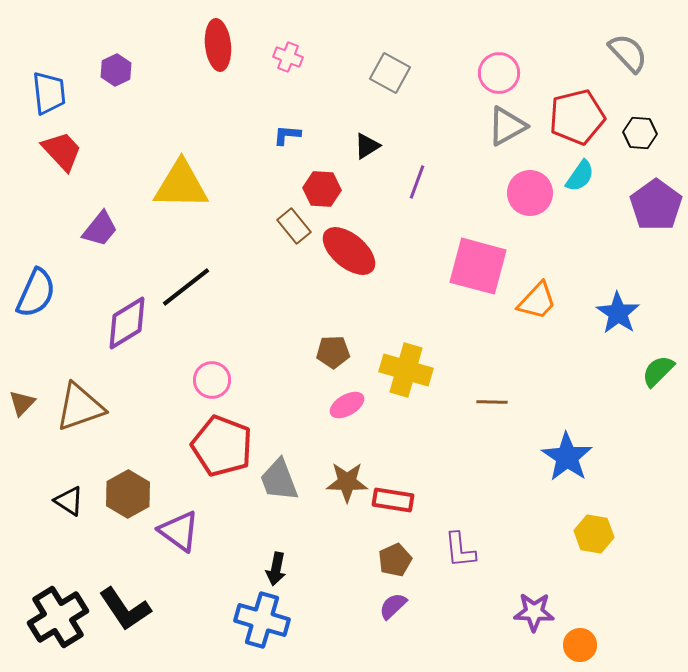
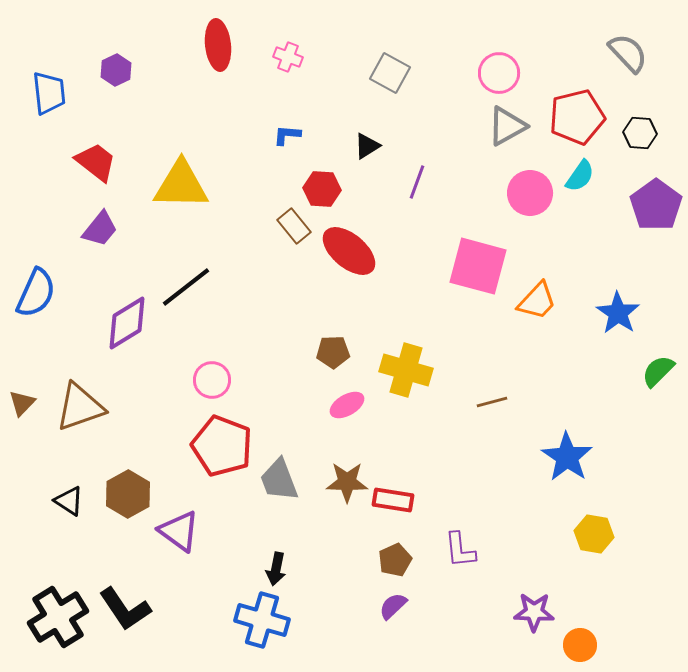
red trapezoid at (62, 151): moved 34 px right, 11 px down; rotated 9 degrees counterclockwise
brown line at (492, 402): rotated 16 degrees counterclockwise
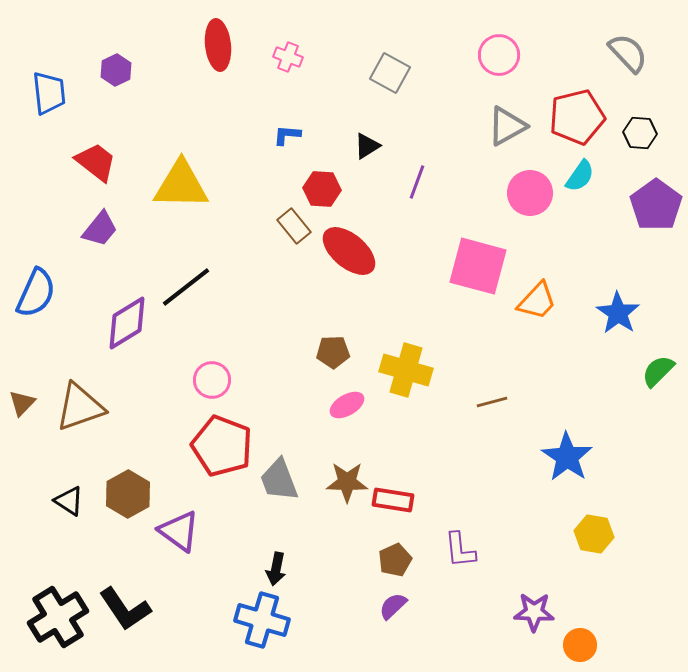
pink circle at (499, 73): moved 18 px up
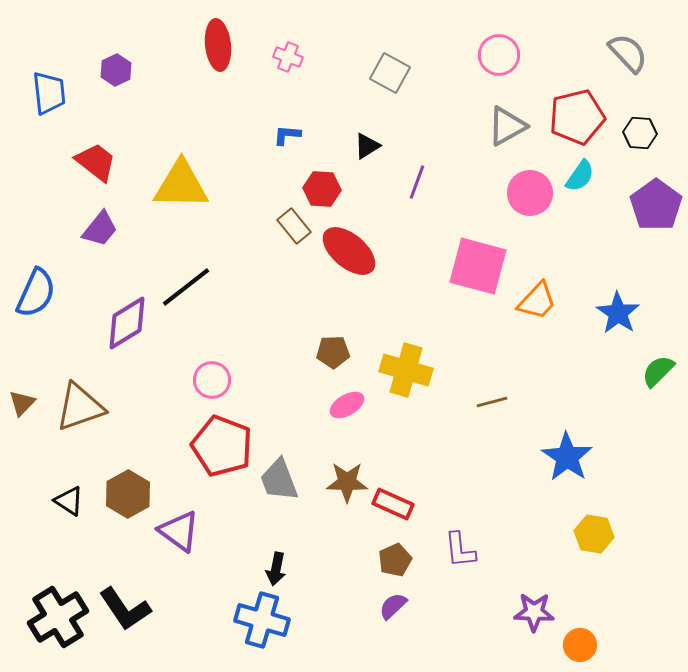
red rectangle at (393, 500): moved 4 px down; rotated 15 degrees clockwise
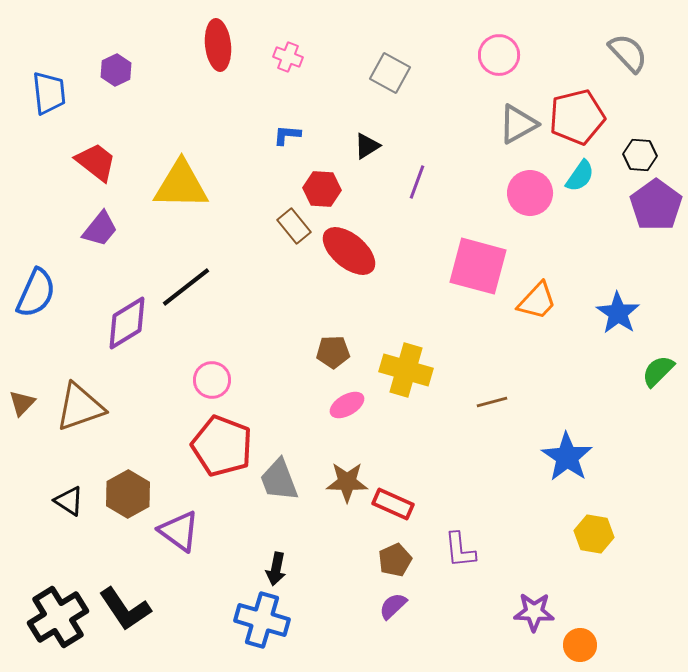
gray triangle at (507, 126): moved 11 px right, 2 px up
black hexagon at (640, 133): moved 22 px down
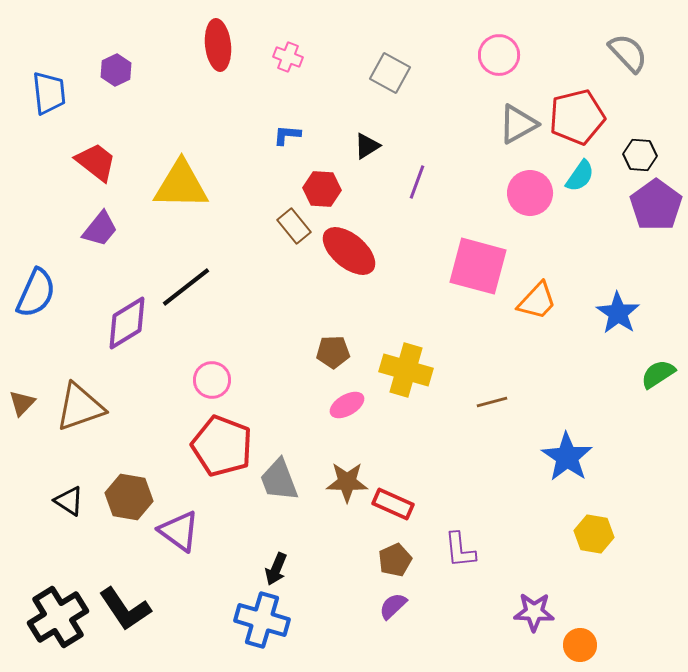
green semicircle at (658, 371): moved 3 px down; rotated 12 degrees clockwise
brown hexagon at (128, 494): moved 1 px right, 3 px down; rotated 21 degrees counterclockwise
black arrow at (276, 569): rotated 12 degrees clockwise
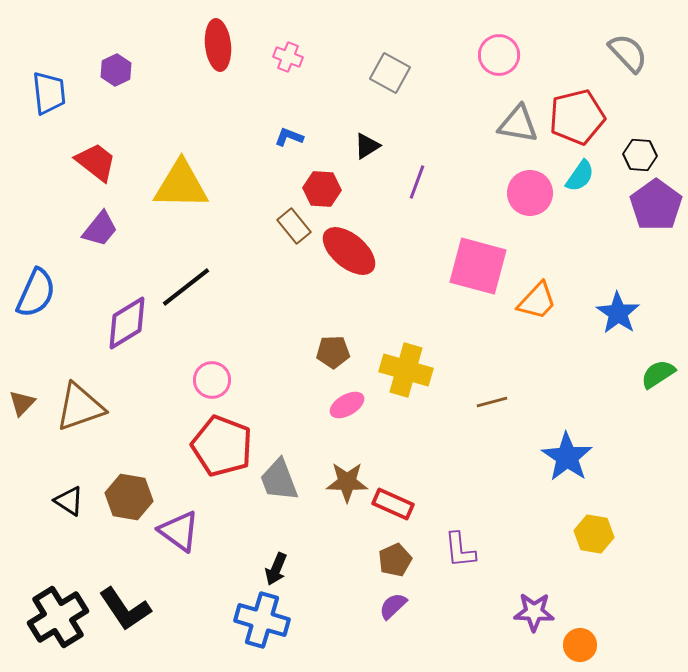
gray triangle at (518, 124): rotated 39 degrees clockwise
blue L-shape at (287, 135): moved 2 px right, 2 px down; rotated 16 degrees clockwise
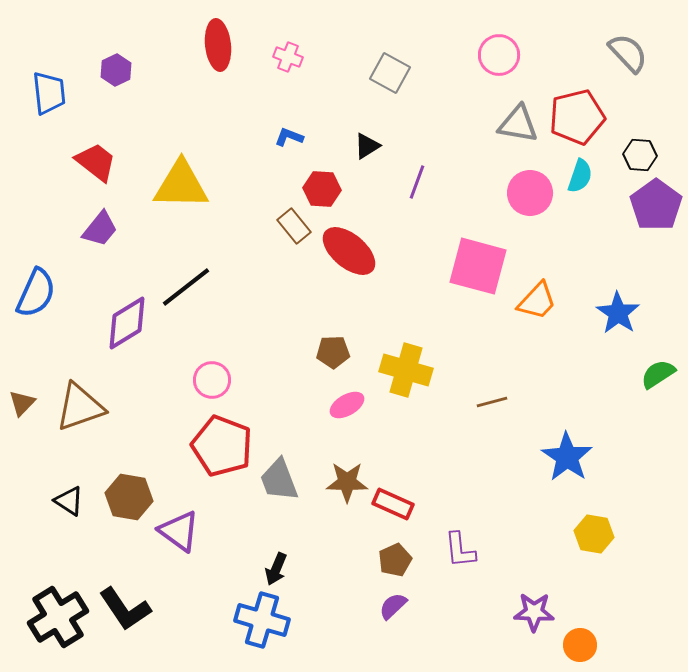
cyan semicircle at (580, 176): rotated 16 degrees counterclockwise
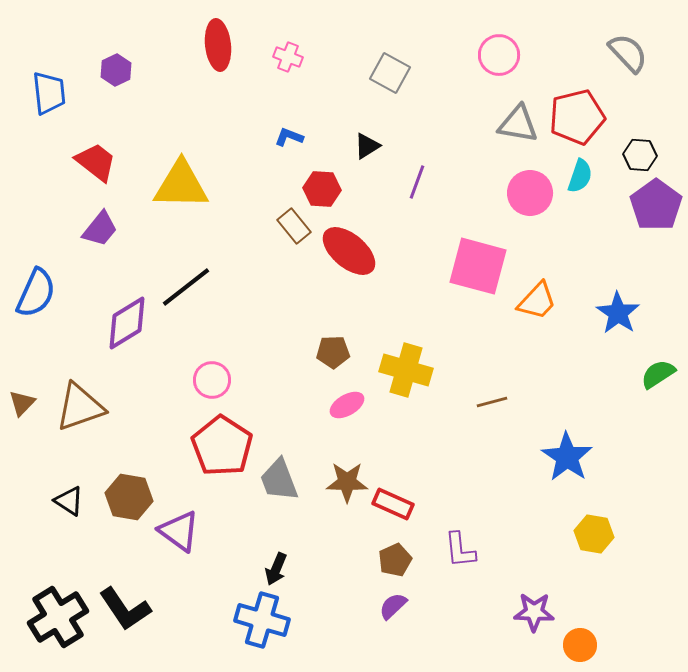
red pentagon at (222, 446): rotated 12 degrees clockwise
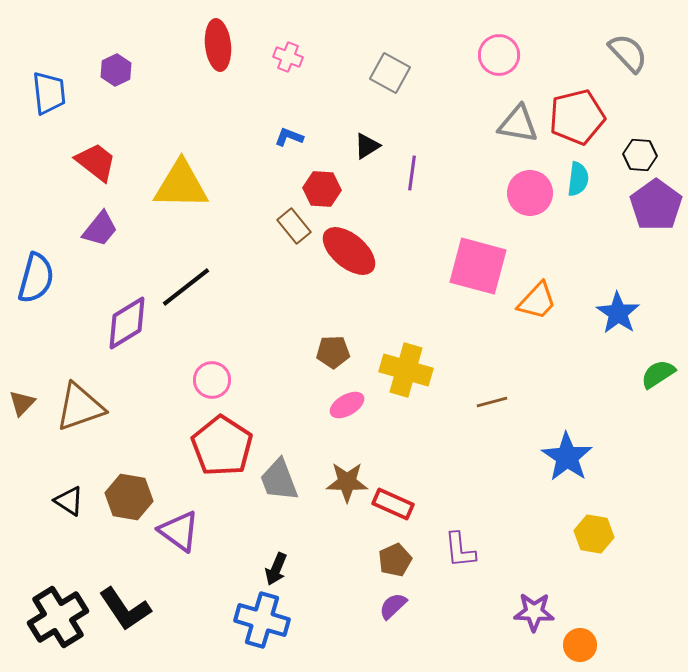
cyan semicircle at (580, 176): moved 2 px left, 3 px down; rotated 12 degrees counterclockwise
purple line at (417, 182): moved 5 px left, 9 px up; rotated 12 degrees counterclockwise
blue semicircle at (36, 293): moved 15 px up; rotated 9 degrees counterclockwise
